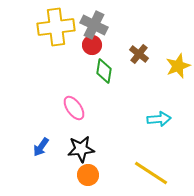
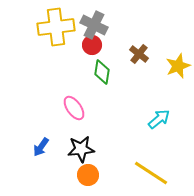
green diamond: moved 2 px left, 1 px down
cyan arrow: rotated 35 degrees counterclockwise
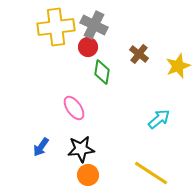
red circle: moved 4 px left, 2 px down
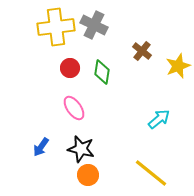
red circle: moved 18 px left, 21 px down
brown cross: moved 3 px right, 3 px up
black star: rotated 20 degrees clockwise
yellow line: rotated 6 degrees clockwise
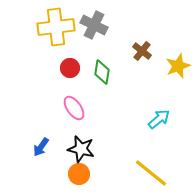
orange circle: moved 9 px left, 1 px up
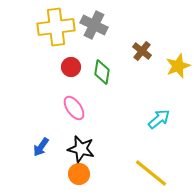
red circle: moved 1 px right, 1 px up
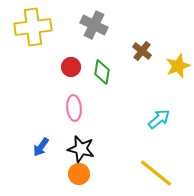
yellow cross: moved 23 px left
pink ellipse: rotated 30 degrees clockwise
yellow line: moved 5 px right
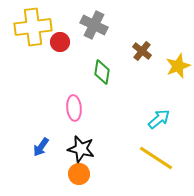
red circle: moved 11 px left, 25 px up
yellow line: moved 15 px up; rotated 6 degrees counterclockwise
